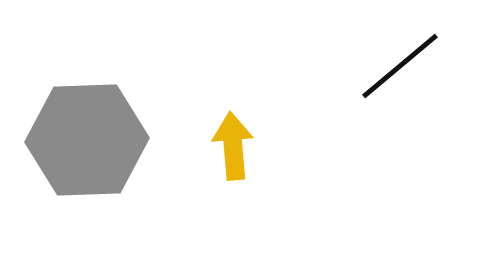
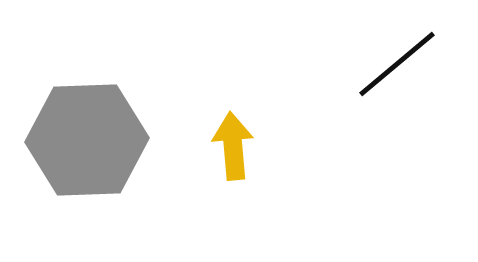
black line: moved 3 px left, 2 px up
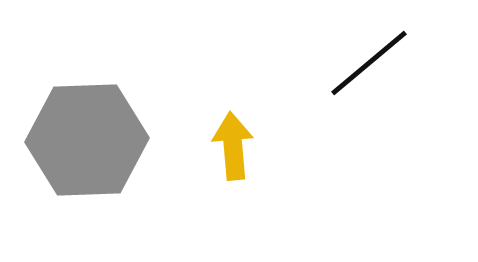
black line: moved 28 px left, 1 px up
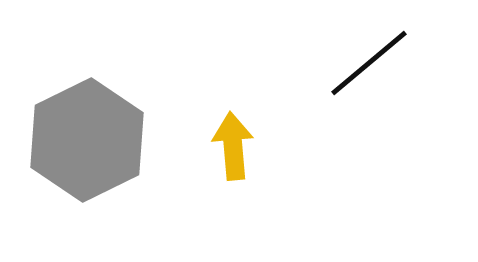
gray hexagon: rotated 24 degrees counterclockwise
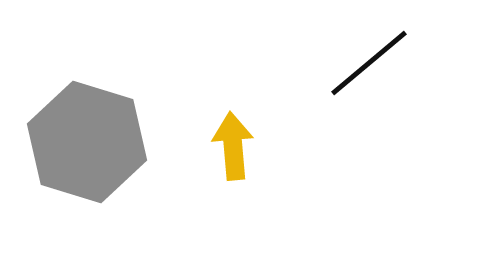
gray hexagon: moved 2 px down; rotated 17 degrees counterclockwise
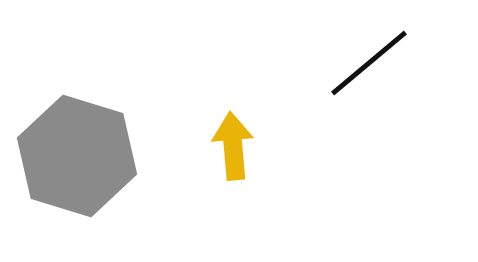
gray hexagon: moved 10 px left, 14 px down
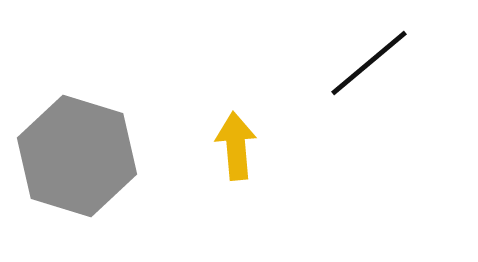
yellow arrow: moved 3 px right
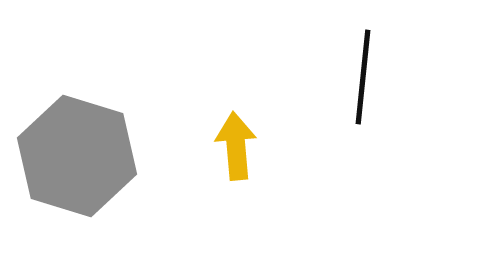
black line: moved 6 px left, 14 px down; rotated 44 degrees counterclockwise
